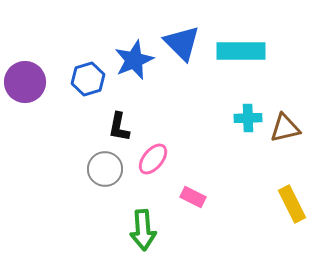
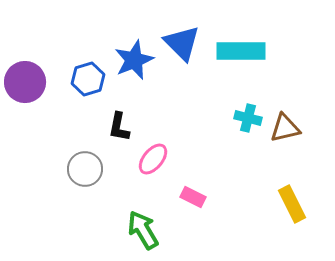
cyan cross: rotated 16 degrees clockwise
gray circle: moved 20 px left
green arrow: rotated 153 degrees clockwise
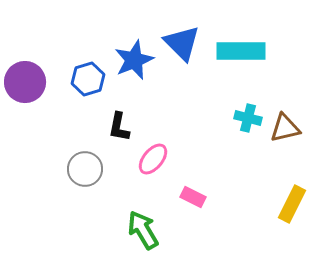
yellow rectangle: rotated 54 degrees clockwise
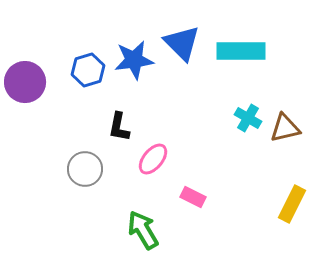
blue star: rotated 15 degrees clockwise
blue hexagon: moved 9 px up
cyan cross: rotated 16 degrees clockwise
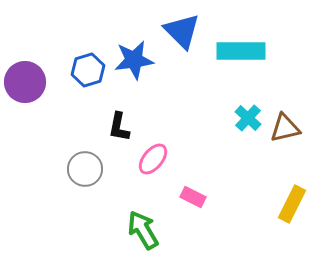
blue triangle: moved 12 px up
cyan cross: rotated 12 degrees clockwise
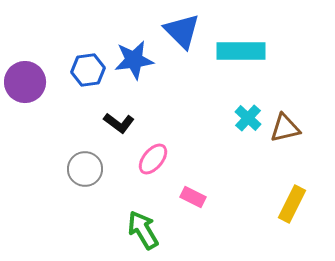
blue hexagon: rotated 8 degrees clockwise
black L-shape: moved 4 px up; rotated 64 degrees counterclockwise
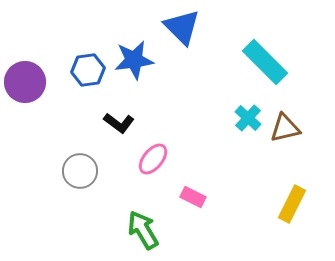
blue triangle: moved 4 px up
cyan rectangle: moved 24 px right, 11 px down; rotated 45 degrees clockwise
gray circle: moved 5 px left, 2 px down
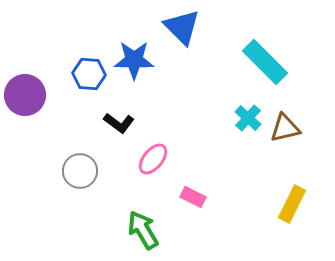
blue star: rotated 9 degrees clockwise
blue hexagon: moved 1 px right, 4 px down; rotated 12 degrees clockwise
purple circle: moved 13 px down
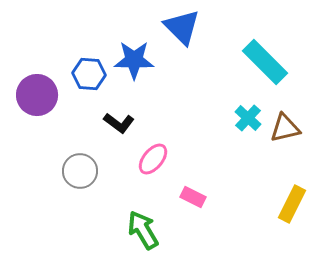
purple circle: moved 12 px right
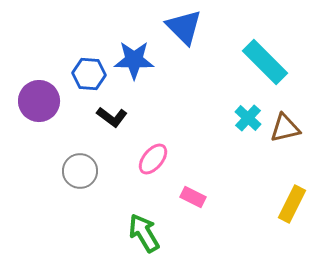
blue triangle: moved 2 px right
purple circle: moved 2 px right, 6 px down
black L-shape: moved 7 px left, 6 px up
green arrow: moved 1 px right, 3 px down
